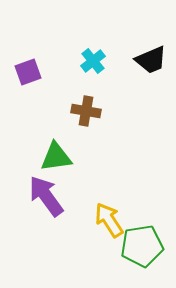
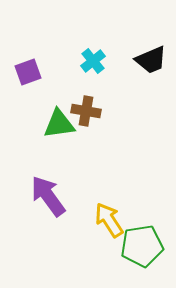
green triangle: moved 3 px right, 33 px up
purple arrow: moved 2 px right
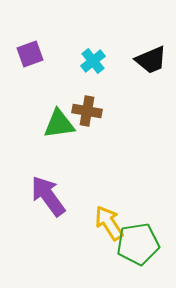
purple square: moved 2 px right, 18 px up
brown cross: moved 1 px right
yellow arrow: moved 3 px down
green pentagon: moved 4 px left, 2 px up
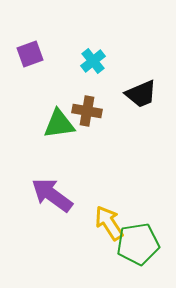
black trapezoid: moved 10 px left, 34 px down
purple arrow: moved 4 px right, 1 px up; rotated 18 degrees counterclockwise
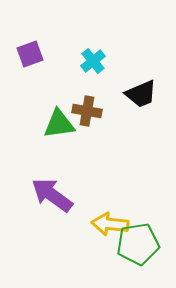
yellow arrow: moved 1 px right, 1 px down; rotated 51 degrees counterclockwise
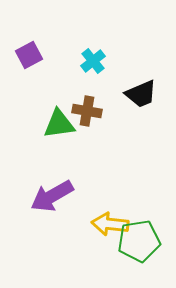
purple square: moved 1 px left, 1 px down; rotated 8 degrees counterclockwise
purple arrow: moved 1 px down; rotated 66 degrees counterclockwise
green pentagon: moved 1 px right, 3 px up
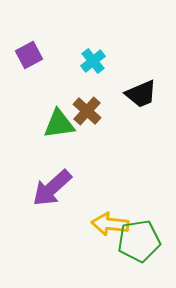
brown cross: rotated 32 degrees clockwise
purple arrow: moved 8 px up; rotated 12 degrees counterclockwise
